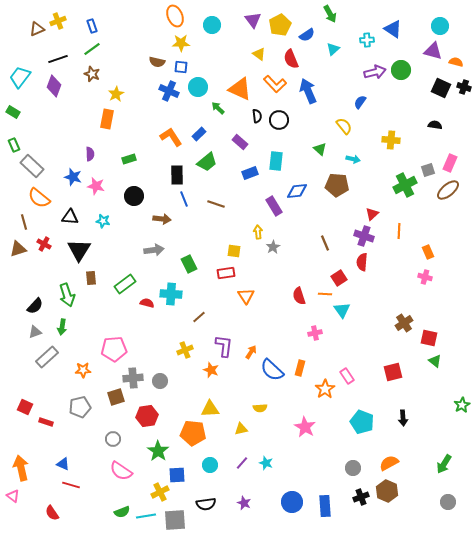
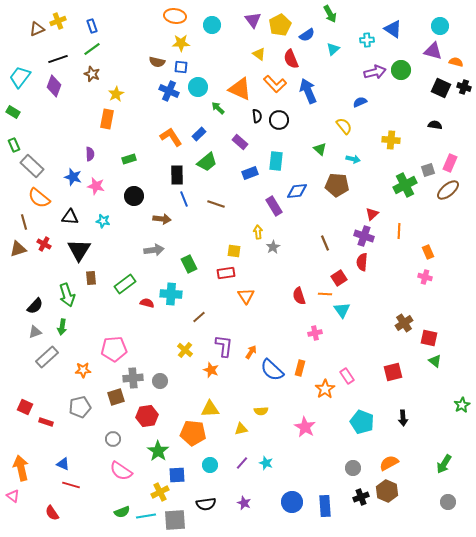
orange ellipse at (175, 16): rotated 60 degrees counterclockwise
blue semicircle at (360, 102): rotated 32 degrees clockwise
yellow cross at (185, 350): rotated 28 degrees counterclockwise
yellow semicircle at (260, 408): moved 1 px right, 3 px down
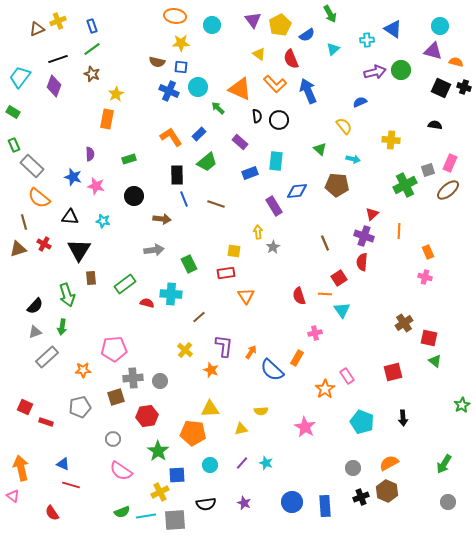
orange rectangle at (300, 368): moved 3 px left, 10 px up; rotated 14 degrees clockwise
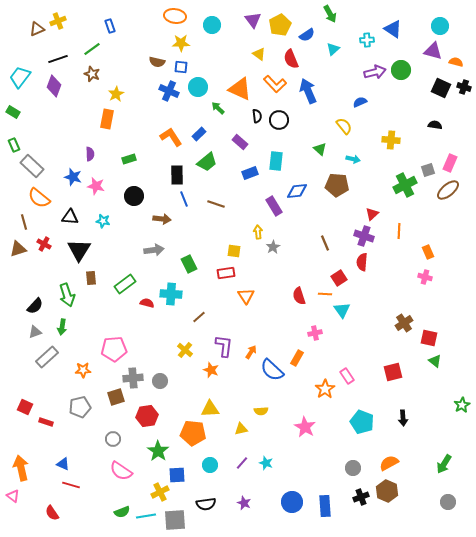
blue rectangle at (92, 26): moved 18 px right
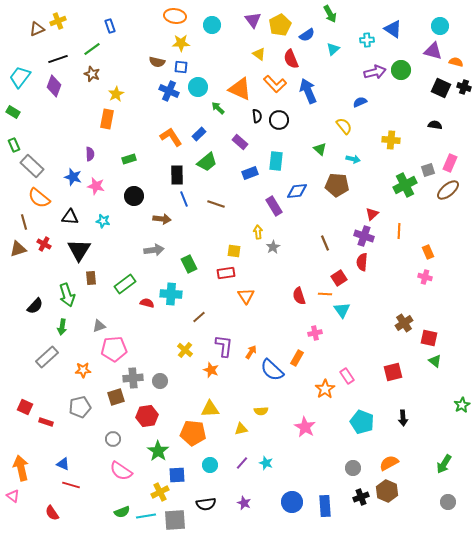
gray triangle at (35, 332): moved 64 px right, 6 px up
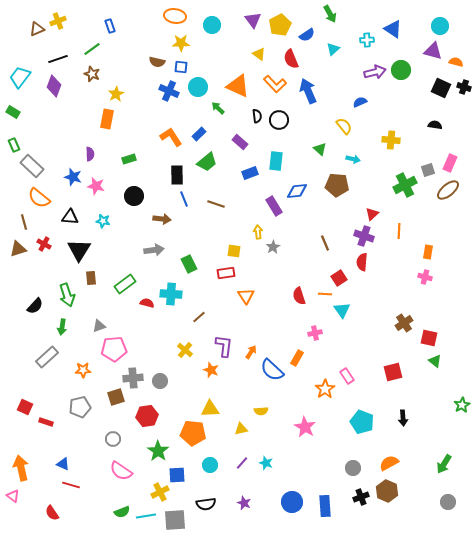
orange triangle at (240, 89): moved 2 px left, 3 px up
orange rectangle at (428, 252): rotated 32 degrees clockwise
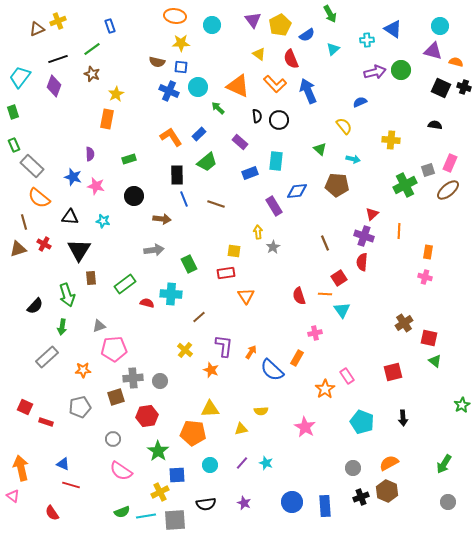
green rectangle at (13, 112): rotated 40 degrees clockwise
